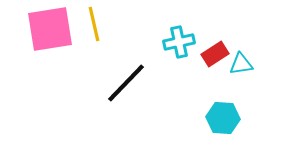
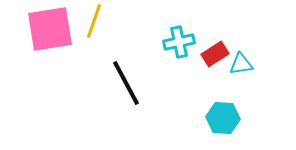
yellow line: moved 3 px up; rotated 32 degrees clockwise
black line: rotated 72 degrees counterclockwise
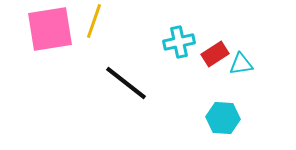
black line: rotated 24 degrees counterclockwise
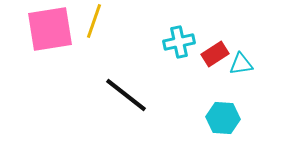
black line: moved 12 px down
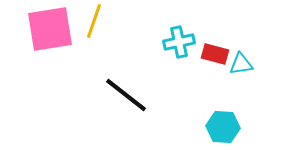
red rectangle: rotated 48 degrees clockwise
cyan hexagon: moved 9 px down
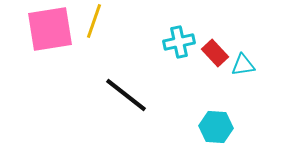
red rectangle: moved 1 px up; rotated 32 degrees clockwise
cyan triangle: moved 2 px right, 1 px down
cyan hexagon: moved 7 px left
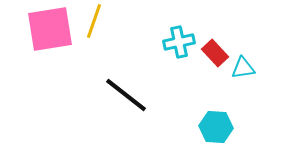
cyan triangle: moved 3 px down
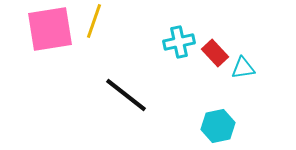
cyan hexagon: moved 2 px right, 1 px up; rotated 16 degrees counterclockwise
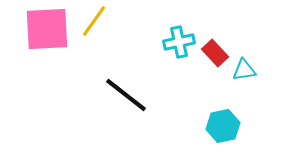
yellow line: rotated 16 degrees clockwise
pink square: moved 3 px left; rotated 6 degrees clockwise
cyan triangle: moved 1 px right, 2 px down
cyan hexagon: moved 5 px right
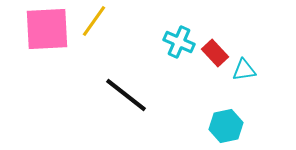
cyan cross: rotated 36 degrees clockwise
cyan hexagon: moved 3 px right
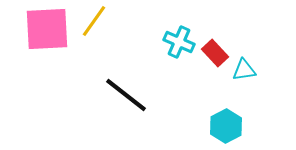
cyan hexagon: rotated 16 degrees counterclockwise
